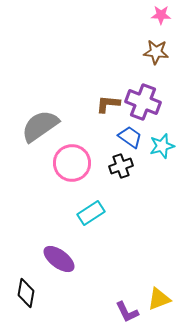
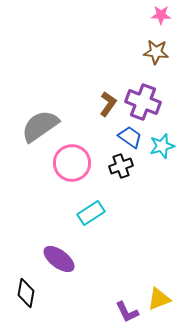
brown L-shape: rotated 120 degrees clockwise
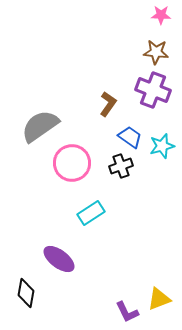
purple cross: moved 10 px right, 12 px up
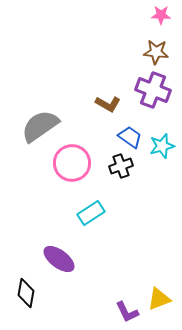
brown L-shape: rotated 85 degrees clockwise
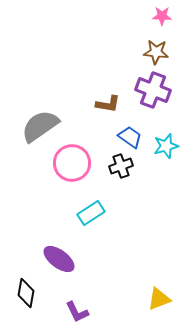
pink star: moved 1 px right, 1 px down
brown L-shape: rotated 20 degrees counterclockwise
cyan star: moved 4 px right
purple L-shape: moved 50 px left
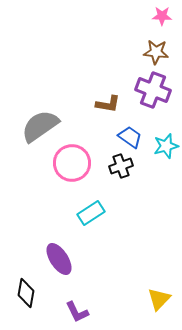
purple ellipse: rotated 20 degrees clockwise
yellow triangle: rotated 25 degrees counterclockwise
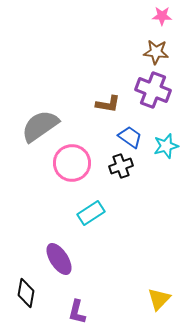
purple L-shape: rotated 40 degrees clockwise
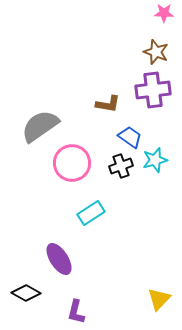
pink star: moved 2 px right, 3 px up
brown star: rotated 15 degrees clockwise
purple cross: rotated 28 degrees counterclockwise
cyan star: moved 11 px left, 14 px down
black diamond: rotated 72 degrees counterclockwise
purple L-shape: moved 1 px left
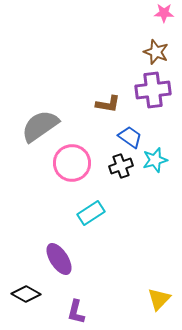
black diamond: moved 1 px down
